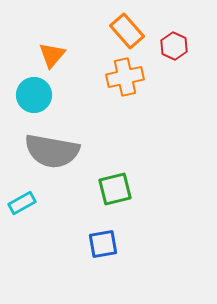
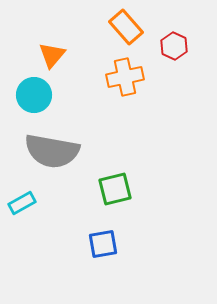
orange rectangle: moved 1 px left, 4 px up
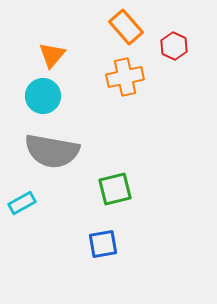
cyan circle: moved 9 px right, 1 px down
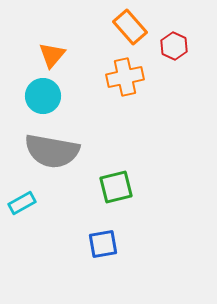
orange rectangle: moved 4 px right
green square: moved 1 px right, 2 px up
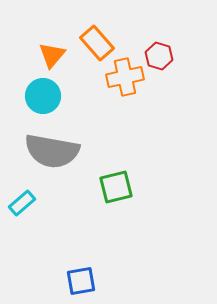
orange rectangle: moved 33 px left, 16 px down
red hexagon: moved 15 px left, 10 px down; rotated 8 degrees counterclockwise
cyan rectangle: rotated 12 degrees counterclockwise
blue square: moved 22 px left, 37 px down
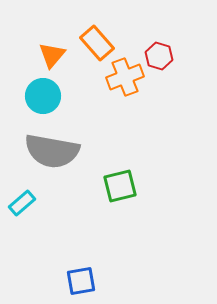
orange cross: rotated 9 degrees counterclockwise
green square: moved 4 px right, 1 px up
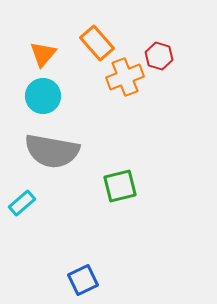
orange triangle: moved 9 px left, 1 px up
blue square: moved 2 px right, 1 px up; rotated 16 degrees counterclockwise
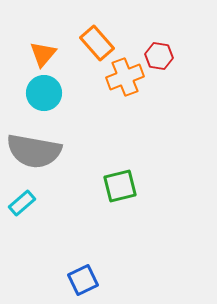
red hexagon: rotated 8 degrees counterclockwise
cyan circle: moved 1 px right, 3 px up
gray semicircle: moved 18 px left
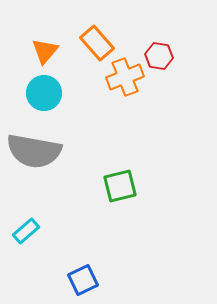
orange triangle: moved 2 px right, 3 px up
cyan rectangle: moved 4 px right, 28 px down
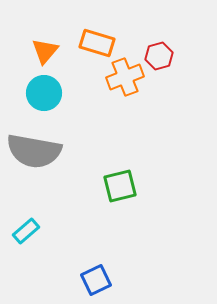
orange rectangle: rotated 32 degrees counterclockwise
red hexagon: rotated 24 degrees counterclockwise
blue square: moved 13 px right
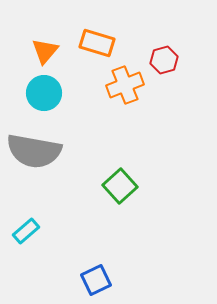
red hexagon: moved 5 px right, 4 px down
orange cross: moved 8 px down
green square: rotated 28 degrees counterclockwise
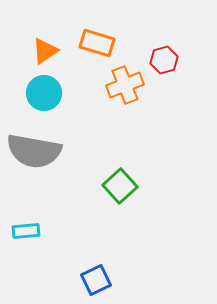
orange triangle: rotated 16 degrees clockwise
cyan rectangle: rotated 36 degrees clockwise
